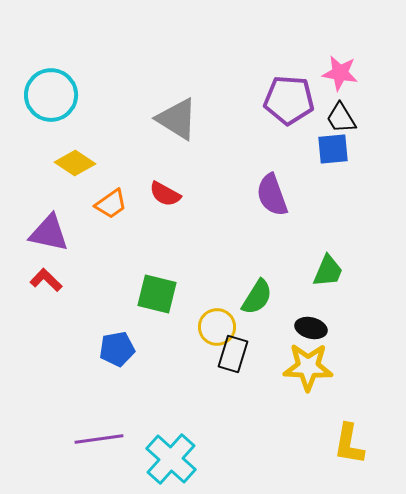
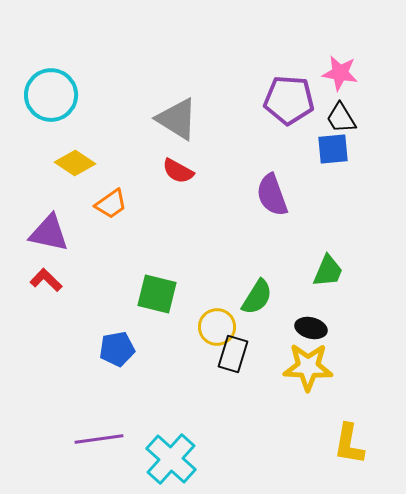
red semicircle: moved 13 px right, 23 px up
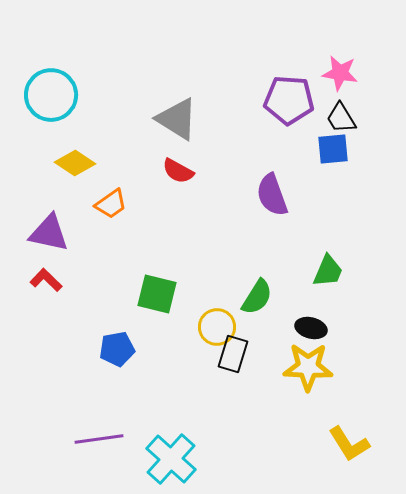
yellow L-shape: rotated 42 degrees counterclockwise
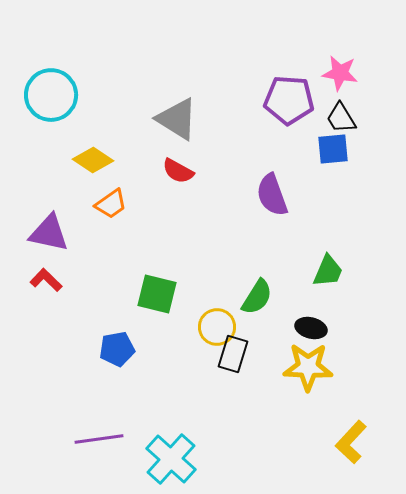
yellow diamond: moved 18 px right, 3 px up
yellow L-shape: moved 2 px right, 2 px up; rotated 75 degrees clockwise
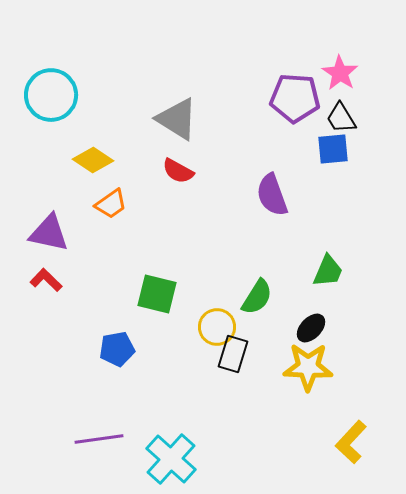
pink star: rotated 24 degrees clockwise
purple pentagon: moved 6 px right, 2 px up
black ellipse: rotated 60 degrees counterclockwise
